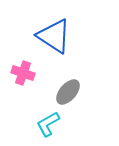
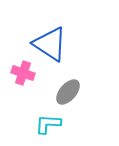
blue triangle: moved 4 px left, 8 px down
cyan L-shape: rotated 32 degrees clockwise
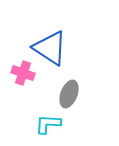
blue triangle: moved 4 px down
gray ellipse: moved 1 px right, 2 px down; rotated 20 degrees counterclockwise
